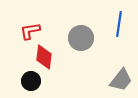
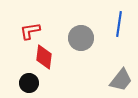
black circle: moved 2 px left, 2 px down
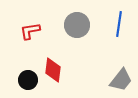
gray circle: moved 4 px left, 13 px up
red diamond: moved 9 px right, 13 px down
black circle: moved 1 px left, 3 px up
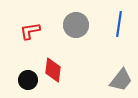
gray circle: moved 1 px left
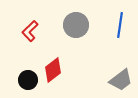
blue line: moved 1 px right, 1 px down
red L-shape: rotated 35 degrees counterclockwise
red diamond: rotated 45 degrees clockwise
gray trapezoid: rotated 15 degrees clockwise
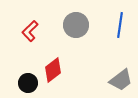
black circle: moved 3 px down
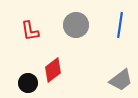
red L-shape: rotated 55 degrees counterclockwise
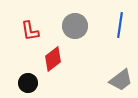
gray circle: moved 1 px left, 1 px down
red diamond: moved 11 px up
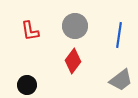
blue line: moved 1 px left, 10 px down
red diamond: moved 20 px right, 2 px down; rotated 15 degrees counterclockwise
black circle: moved 1 px left, 2 px down
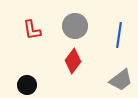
red L-shape: moved 2 px right, 1 px up
